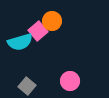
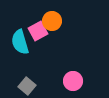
pink square: rotated 12 degrees clockwise
cyan semicircle: rotated 90 degrees clockwise
pink circle: moved 3 px right
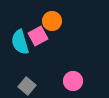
pink square: moved 5 px down
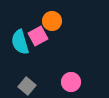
pink circle: moved 2 px left, 1 px down
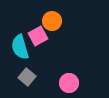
cyan semicircle: moved 5 px down
pink circle: moved 2 px left, 1 px down
gray square: moved 9 px up
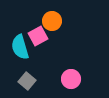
gray square: moved 4 px down
pink circle: moved 2 px right, 4 px up
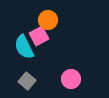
orange circle: moved 4 px left, 1 px up
pink square: moved 1 px right
cyan semicircle: moved 4 px right; rotated 10 degrees counterclockwise
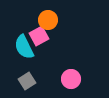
gray square: rotated 18 degrees clockwise
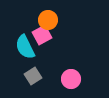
pink square: moved 3 px right, 1 px up
cyan semicircle: moved 1 px right
gray square: moved 6 px right, 5 px up
